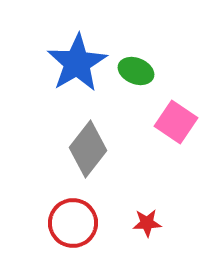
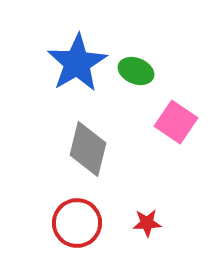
gray diamond: rotated 24 degrees counterclockwise
red circle: moved 4 px right
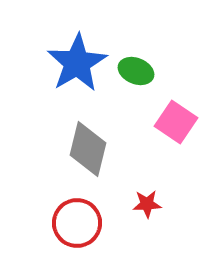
red star: moved 19 px up
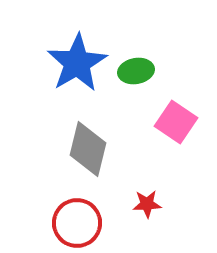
green ellipse: rotated 32 degrees counterclockwise
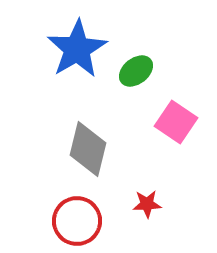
blue star: moved 14 px up
green ellipse: rotated 28 degrees counterclockwise
red circle: moved 2 px up
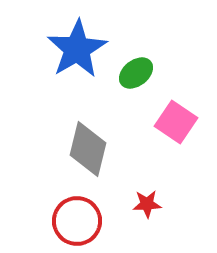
green ellipse: moved 2 px down
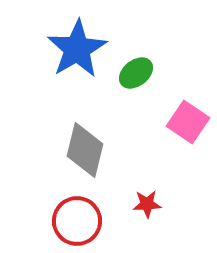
pink square: moved 12 px right
gray diamond: moved 3 px left, 1 px down
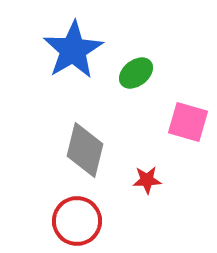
blue star: moved 4 px left, 1 px down
pink square: rotated 18 degrees counterclockwise
red star: moved 24 px up
